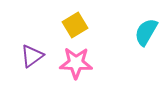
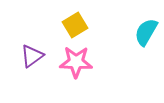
pink star: moved 1 px up
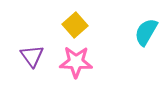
yellow square: rotated 10 degrees counterclockwise
purple triangle: rotated 30 degrees counterclockwise
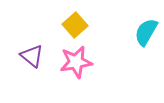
purple triangle: rotated 15 degrees counterclockwise
pink star: rotated 12 degrees counterclockwise
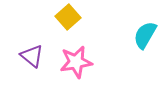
yellow square: moved 7 px left, 8 px up
cyan semicircle: moved 1 px left, 3 px down
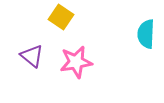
yellow square: moved 7 px left; rotated 15 degrees counterclockwise
cyan semicircle: moved 1 px right, 1 px up; rotated 28 degrees counterclockwise
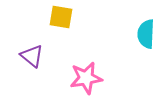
yellow square: rotated 25 degrees counterclockwise
pink star: moved 10 px right, 16 px down
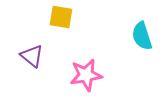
cyan semicircle: moved 4 px left, 2 px down; rotated 20 degrees counterclockwise
pink star: moved 3 px up
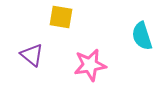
purple triangle: moved 1 px up
pink star: moved 4 px right, 10 px up
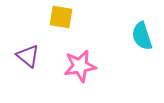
purple triangle: moved 4 px left, 1 px down
pink star: moved 10 px left, 1 px down
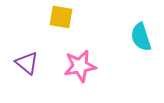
cyan semicircle: moved 1 px left, 1 px down
purple triangle: moved 1 px left, 7 px down
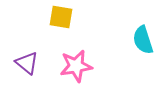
cyan semicircle: moved 2 px right, 3 px down
pink star: moved 4 px left
